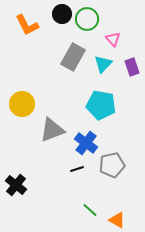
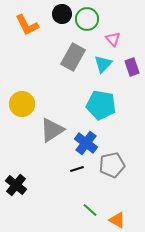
gray triangle: rotated 12 degrees counterclockwise
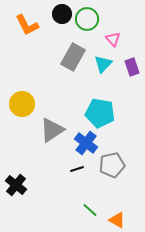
cyan pentagon: moved 1 px left, 8 px down
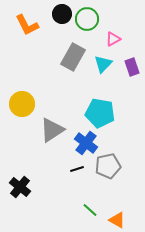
pink triangle: rotated 42 degrees clockwise
gray pentagon: moved 4 px left, 1 px down
black cross: moved 4 px right, 2 px down
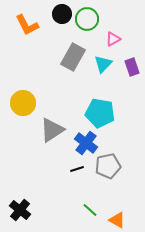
yellow circle: moved 1 px right, 1 px up
black cross: moved 23 px down
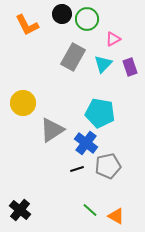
purple rectangle: moved 2 px left
orange triangle: moved 1 px left, 4 px up
